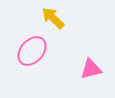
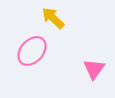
pink triangle: moved 3 px right; rotated 40 degrees counterclockwise
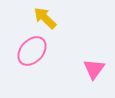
yellow arrow: moved 8 px left
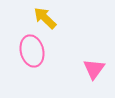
pink ellipse: rotated 56 degrees counterclockwise
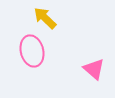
pink triangle: rotated 25 degrees counterclockwise
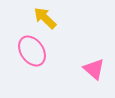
pink ellipse: rotated 20 degrees counterclockwise
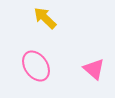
pink ellipse: moved 4 px right, 15 px down
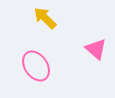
pink triangle: moved 2 px right, 20 px up
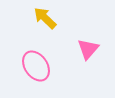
pink triangle: moved 8 px left; rotated 30 degrees clockwise
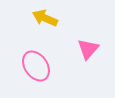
yellow arrow: rotated 20 degrees counterclockwise
